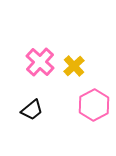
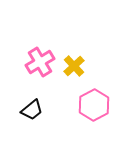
pink cross: rotated 16 degrees clockwise
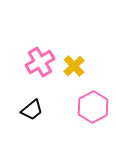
pink hexagon: moved 1 px left, 2 px down
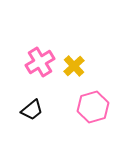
pink hexagon: rotated 12 degrees clockwise
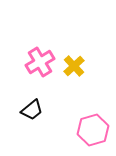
pink hexagon: moved 23 px down
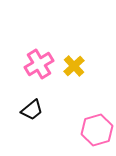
pink cross: moved 1 px left, 2 px down
pink hexagon: moved 4 px right
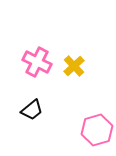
pink cross: moved 2 px left, 2 px up; rotated 32 degrees counterclockwise
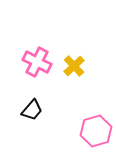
black trapezoid: rotated 10 degrees counterclockwise
pink hexagon: moved 1 px left, 1 px down
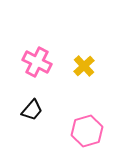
yellow cross: moved 10 px right
pink hexagon: moved 9 px left
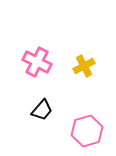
yellow cross: rotated 15 degrees clockwise
black trapezoid: moved 10 px right
